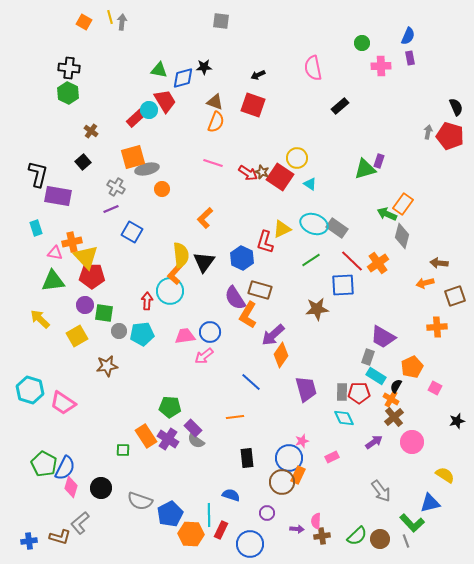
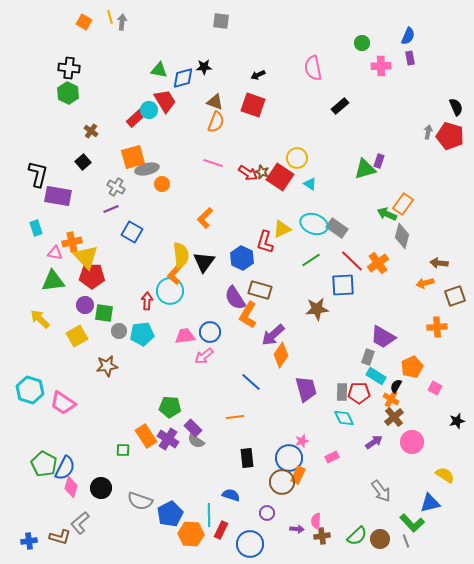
orange circle at (162, 189): moved 5 px up
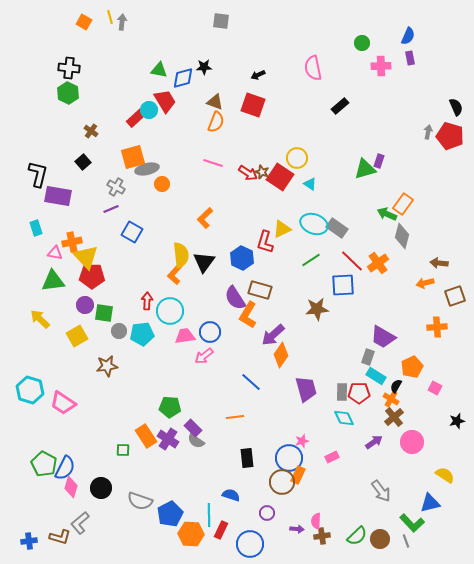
cyan circle at (170, 291): moved 20 px down
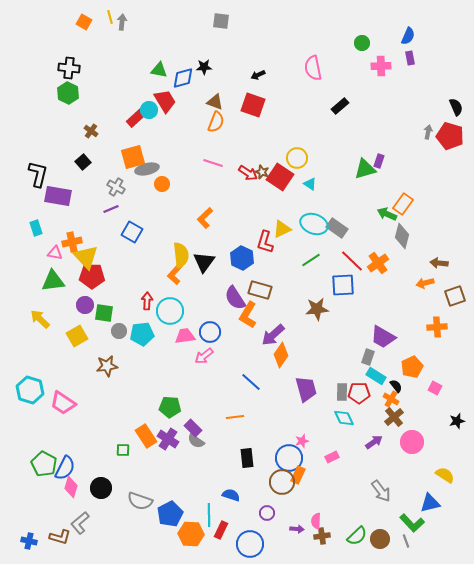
black semicircle at (396, 386): rotated 112 degrees clockwise
blue cross at (29, 541): rotated 21 degrees clockwise
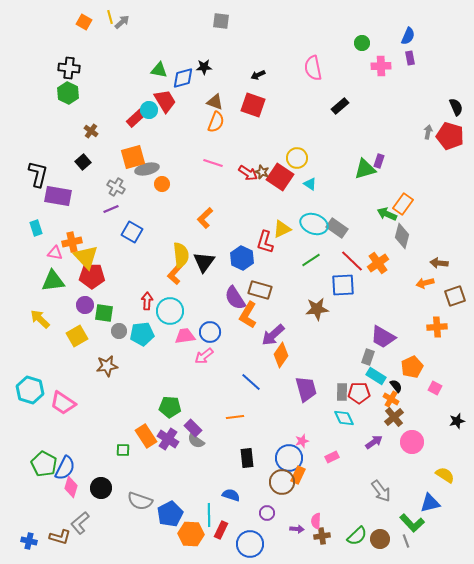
gray arrow at (122, 22): rotated 42 degrees clockwise
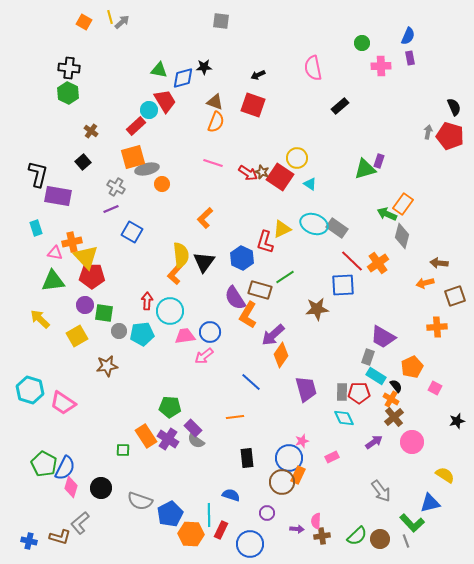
black semicircle at (456, 107): moved 2 px left
red rectangle at (136, 118): moved 8 px down
green line at (311, 260): moved 26 px left, 17 px down
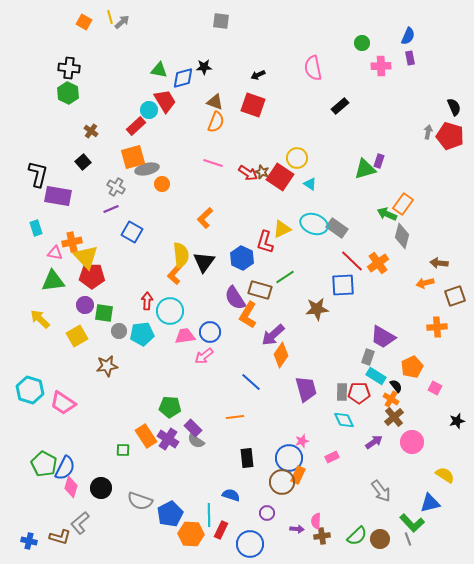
cyan diamond at (344, 418): moved 2 px down
gray line at (406, 541): moved 2 px right, 2 px up
